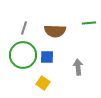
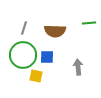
yellow square: moved 7 px left, 7 px up; rotated 24 degrees counterclockwise
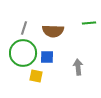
brown semicircle: moved 2 px left
green circle: moved 2 px up
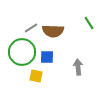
green line: rotated 64 degrees clockwise
gray line: moved 7 px right; rotated 40 degrees clockwise
green circle: moved 1 px left, 1 px up
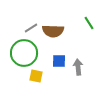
green circle: moved 2 px right, 1 px down
blue square: moved 12 px right, 4 px down
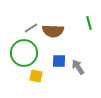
green line: rotated 16 degrees clockwise
gray arrow: rotated 28 degrees counterclockwise
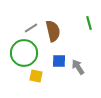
brown semicircle: rotated 105 degrees counterclockwise
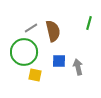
green line: rotated 32 degrees clockwise
green circle: moved 1 px up
gray arrow: rotated 21 degrees clockwise
yellow square: moved 1 px left, 1 px up
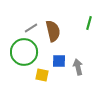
yellow square: moved 7 px right
